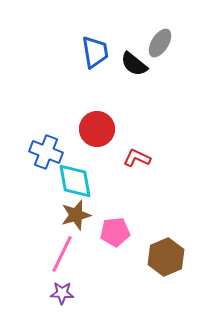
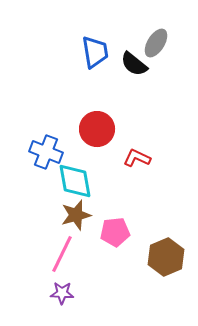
gray ellipse: moved 4 px left
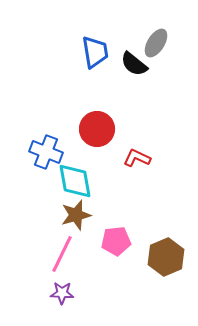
pink pentagon: moved 1 px right, 9 px down
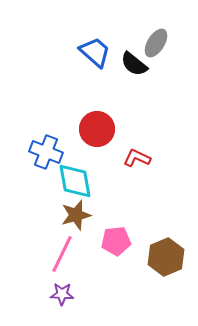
blue trapezoid: rotated 40 degrees counterclockwise
purple star: moved 1 px down
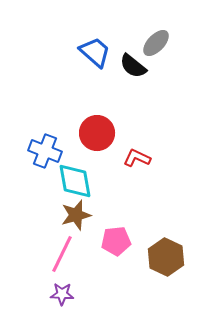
gray ellipse: rotated 12 degrees clockwise
black semicircle: moved 1 px left, 2 px down
red circle: moved 4 px down
blue cross: moved 1 px left, 1 px up
brown hexagon: rotated 12 degrees counterclockwise
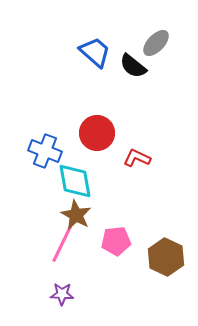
brown star: rotated 28 degrees counterclockwise
pink line: moved 10 px up
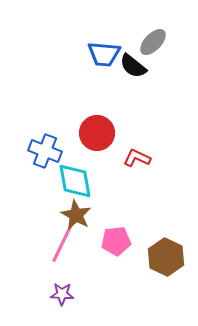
gray ellipse: moved 3 px left, 1 px up
blue trapezoid: moved 9 px right, 2 px down; rotated 144 degrees clockwise
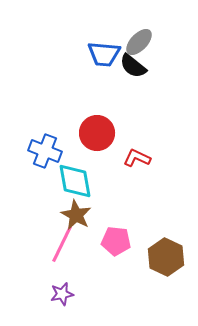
gray ellipse: moved 14 px left
pink pentagon: rotated 12 degrees clockwise
purple star: rotated 15 degrees counterclockwise
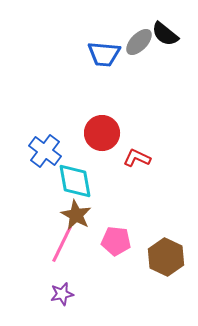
black semicircle: moved 32 px right, 32 px up
red circle: moved 5 px right
blue cross: rotated 16 degrees clockwise
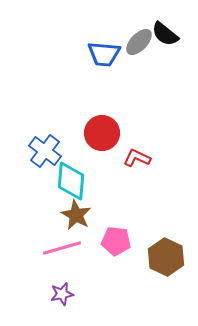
cyan diamond: moved 4 px left; rotated 15 degrees clockwise
pink line: moved 4 px down; rotated 48 degrees clockwise
